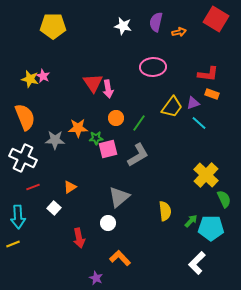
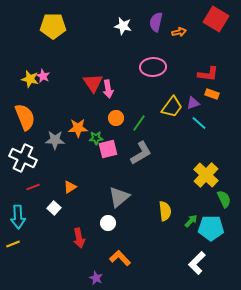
gray L-shape: moved 3 px right, 2 px up
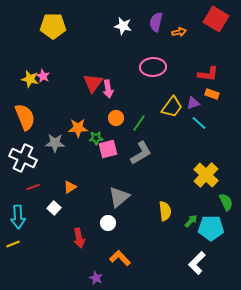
red triangle: rotated 10 degrees clockwise
gray star: moved 3 px down
green semicircle: moved 2 px right, 3 px down
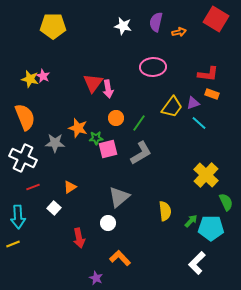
orange star: rotated 18 degrees clockwise
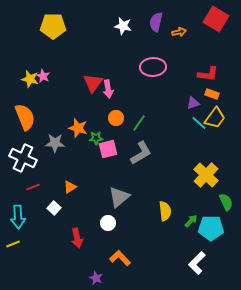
yellow trapezoid: moved 43 px right, 11 px down
red arrow: moved 2 px left
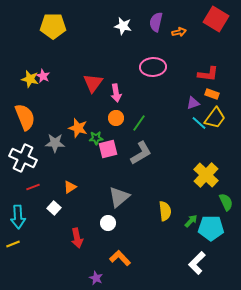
pink arrow: moved 8 px right, 4 px down
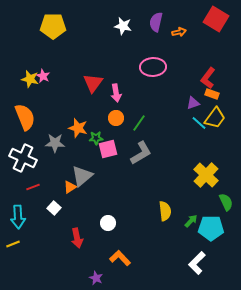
red L-shape: moved 4 px down; rotated 120 degrees clockwise
gray triangle: moved 37 px left, 21 px up
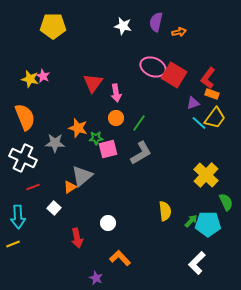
red square: moved 42 px left, 56 px down
pink ellipse: rotated 25 degrees clockwise
cyan pentagon: moved 3 px left, 4 px up
